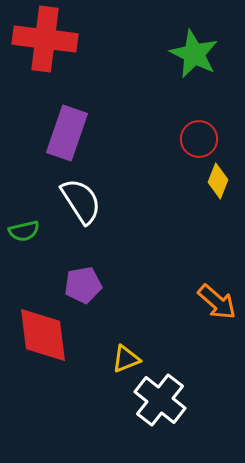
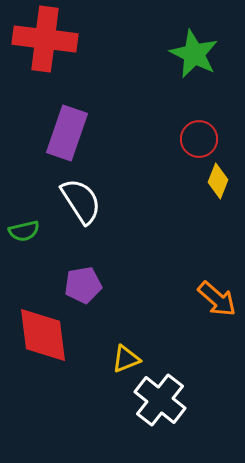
orange arrow: moved 3 px up
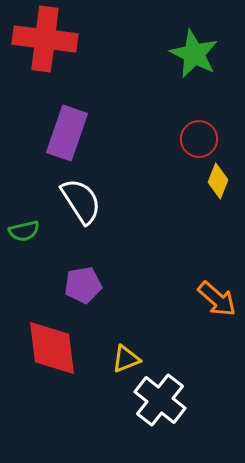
red diamond: moved 9 px right, 13 px down
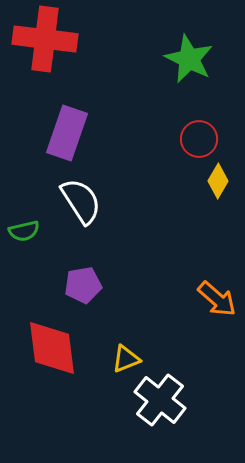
green star: moved 5 px left, 5 px down
yellow diamond: rotated 8 degrees clockwise
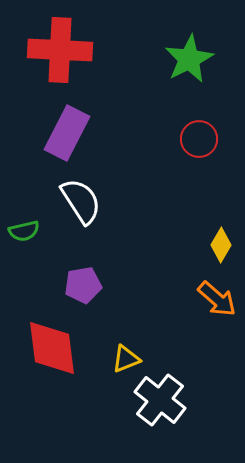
red cross: moved 15 px right, 11 px down; rotated 4 degrees counterclockwise
green star: rotated 18 degrees clockwise
purple rectangle: rotated 8 degrees clockwise
yellow diamond: moved 3 px right, 64 px down
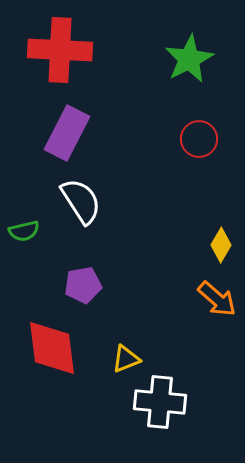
white cross: moved 2 px down; rotated 33 degrees counterclockwise
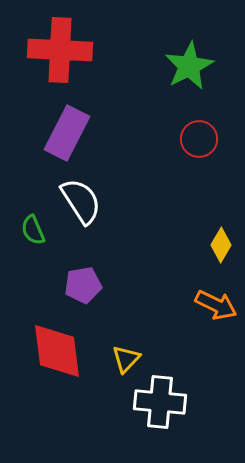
green star: moved 7 px down
green semicircle: moved 9 px right, 1 px up; rotated 80 degrees clockwise
orange arrow: moved 1 px left, 6 px down; rotated 15 degrees counterclockwise
red diamond: moved 5 px right, 3 px down
yellow triangle: rotated 24 degrees counterclockwise
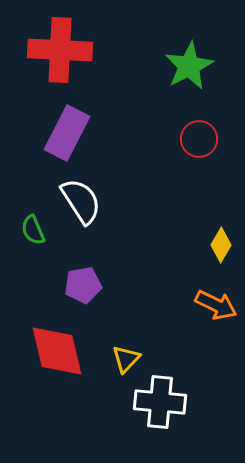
red diamond: rotated 6 degrees counterclockwise
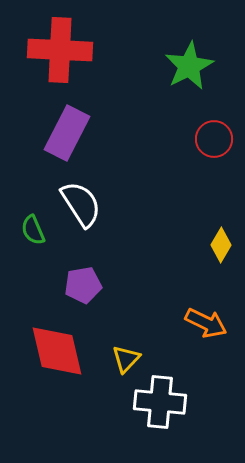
red circle: moved 15 px right
white semicircle: moved 3 px down
orange arrow: moved 10 px left, 18 px down
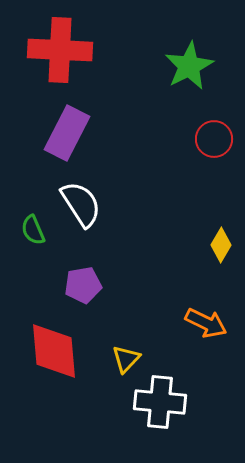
red diamond: moved 3 px left; rotated 8 degrees clockwise
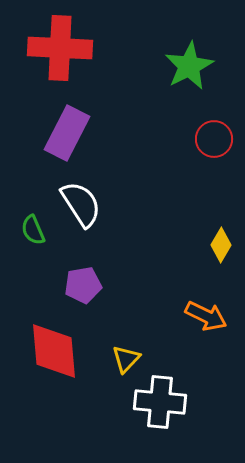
red cross: moved 2 px up
orange arrow: moved 7 px up
